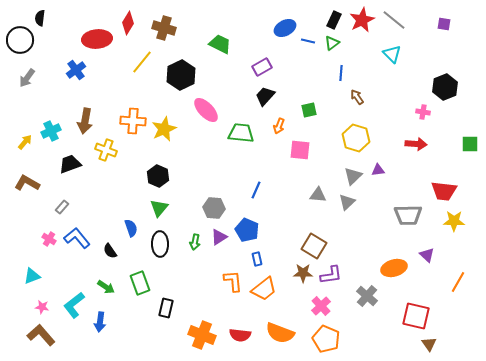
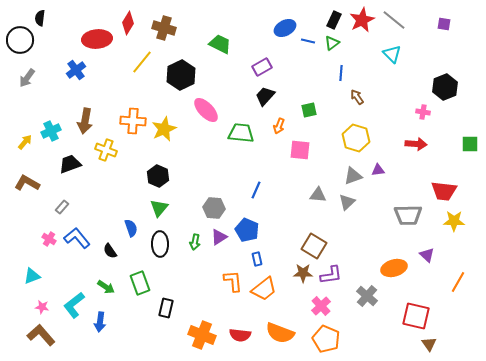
gray triangle at (353, 176): rotated 24 degrees clockwise
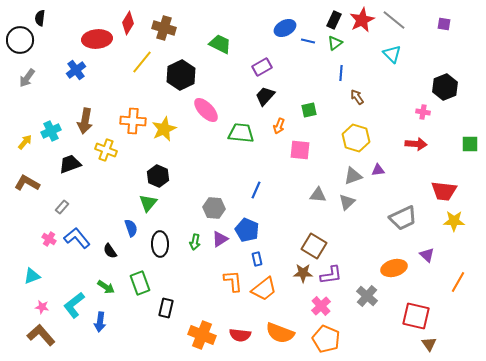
green triangle at (332, 43): moved 3 px right
green triangle at (159, 208): moved 11 px left, 5 px up
gray trapezoid at (408, 215): moved 5 px left, 3 px down; rotated 24 degrees counterclockwise
purple triangle at (219, 237): moved 1 px right, 2 px down
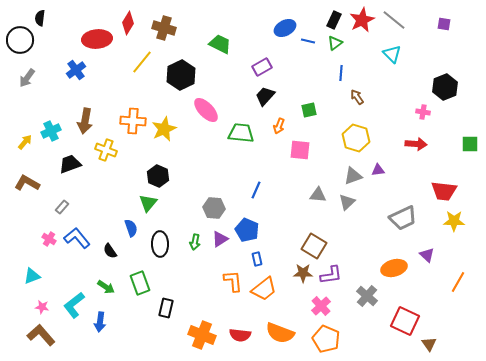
red square at (416, 316): moved 11 px left, 5 px down; rotated 12 degrees clockwise
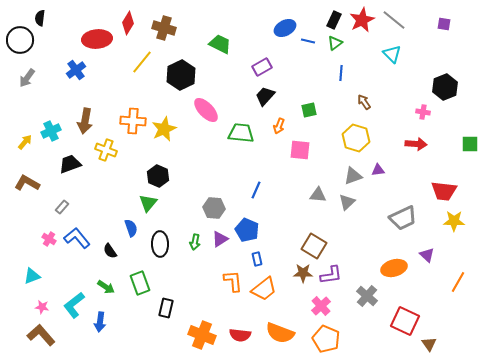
brown arrow at (357, 97): moved 7 px right, 5 px down
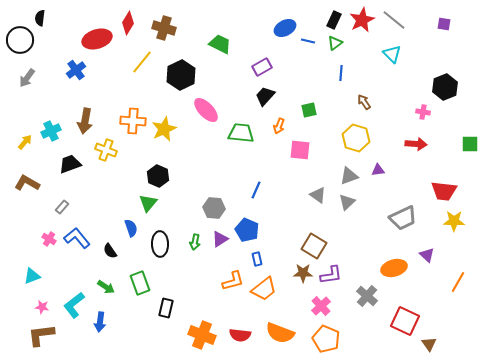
red ellipse at (97, 39): rotated 12 degrees counterclockwise
gray triangle at (353, 176): moved 4 px left
gray triangle at (318, 195): rotated 30 degrees clockwise
orange L-shape at (233, 281): rotated 80 degrees clockwise
brown L-shape at (41, 335): rotated 56 degrees counterclockwise
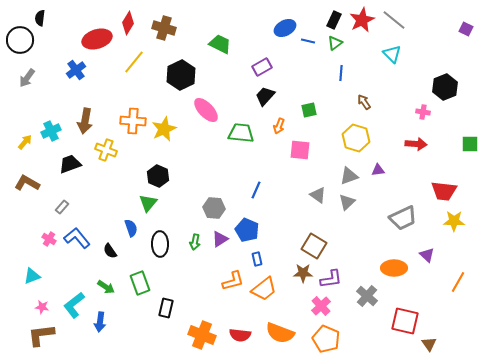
purple square at (444, 24): moved 22 px right, 5 px down; rotated 16 degrees clockwise
yellow line at (142, 62): moved 8 px left
orange ellipse at (394, 268): rotated 15 degrees clockwise
purple L-shape at (331, 275): moved 4 px down
red square at (405, 321): rotated 12 degrees counterclockwise
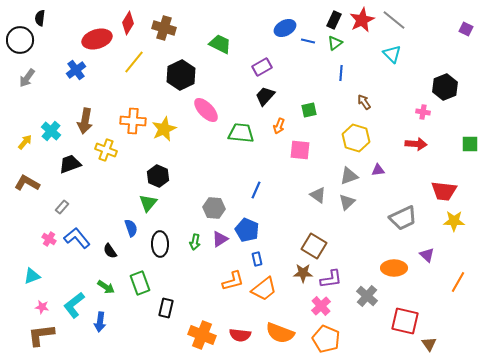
cyan cross at (51, 131): rotated 24 degrees counterclockwise
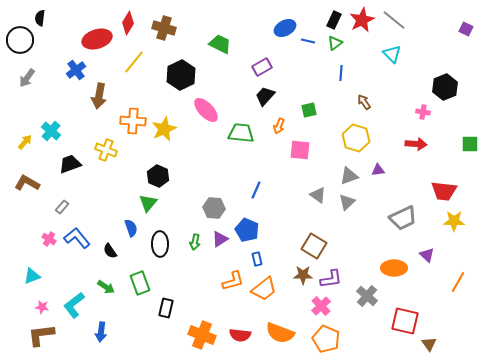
brown arrow at (85, 121): moved 14 px right, 25 px up
brown star at (303, 273): moved 2 px down
blue arrow at (100, 322): moved 1 px right, 10 px down
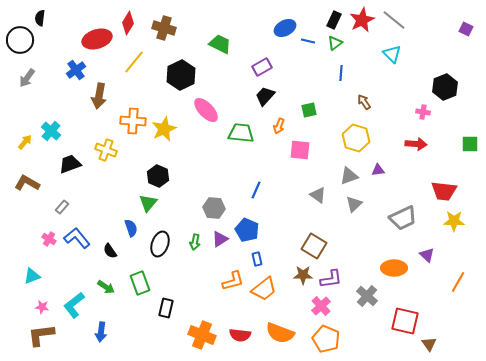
gray triangle at (347, 202): moved 7 px right, 2 px down
black ellipse at (160, 244): rotated 20 degrees clockwise
